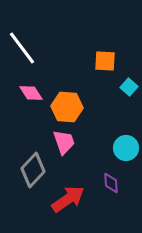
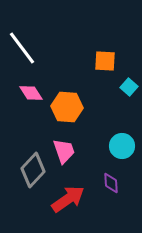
pink trapezoid: moved 9 px down
cyan circle: moved 4 px left, 2 px up
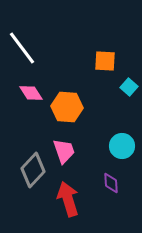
red arrow: rotated 72 degrees counterclockwise
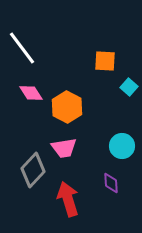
orange hexagon: rotated 24 degrees clockwise
pink trapezoid: moved 3 px up; rotated 100 degrees clockwise
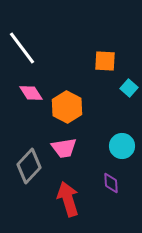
cyan square: moved 1 px down
gray diamond: moved 4 px left, 4 px up
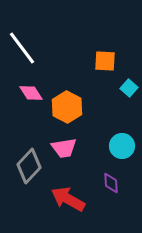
red arrow: rotated 44 degrees counterclockwise
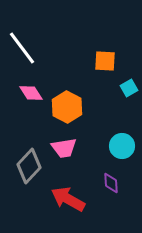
cyan square: rotated 18 degrees clockwise
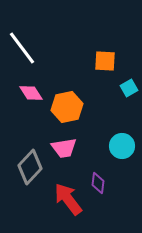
orange hexagon: rotated 20 degrees clockwise
gray diamond: moved 1 px right, 1 px down
purple diamond: moved 13 px left; rotated 10 degrees clockwise
red arrow: rotated 24 degrees clockwise
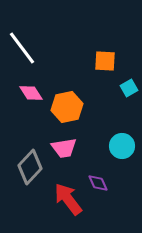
purple diamond: rotated 30 degrees counterclockwise
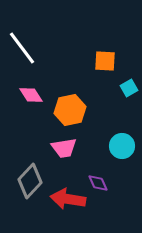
pink diamond: moved 2 px down
orange hexagon: moved 3 px right, 3 px down
gray diamond: moved 14 px down
red arrow: rotated 44 degrees counterclockwise
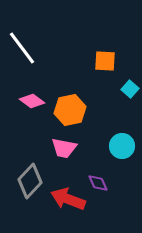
cyan square: moved 1 px right, 1 px down; rotated 18 degrees counterclockwise
pink diamond: moved 1 px right, 6 px down; rotated 20 degrees counterclockwise
pink trapezoid: rotated 20 degrees clockwise
red arrow: rotated 12 degrees clockwise
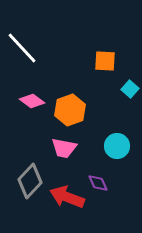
white line: rotated 6 degrees counterclockwise
orange hexagon: rotated 8 degrees counterclockwise
cyan circle: moved 5 px left
red arrow: moved 1 px left, 2 px up
